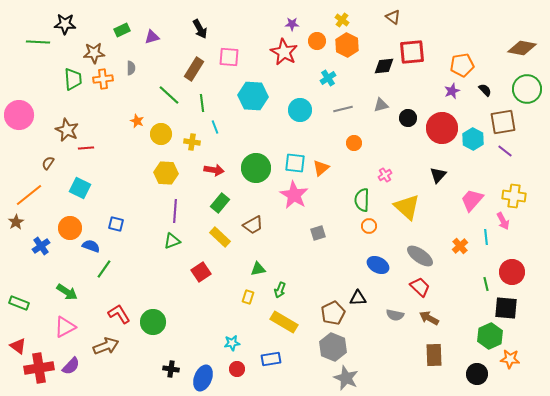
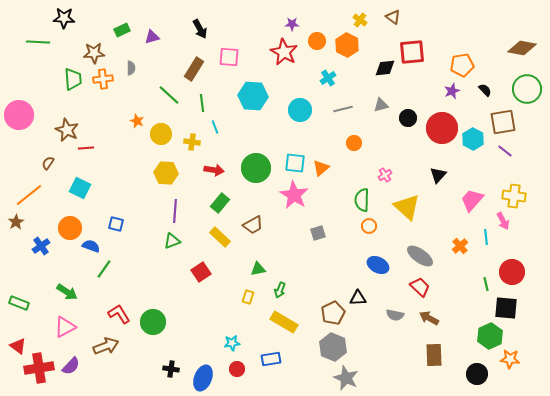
yellow cross at (342, 20): moved 18 px right
black star at (65, 24): moved 1 px left, 6 px up
black diamond at (384, 66): moved 1 px right, 2 px down
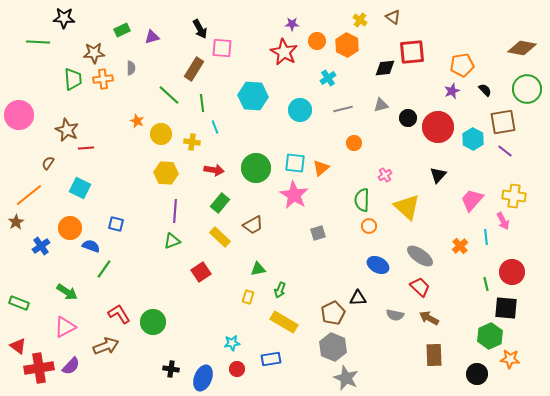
pink square at (229, 57): moved 7 px left, 9 px up
red circle at (442, 128): moved 4 px left, 1 px up
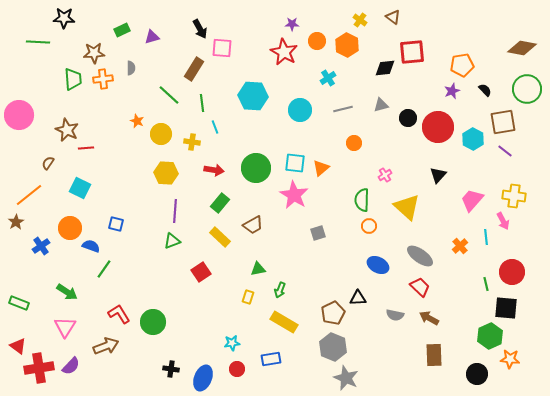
pink triangle at (65, 327): rotated 30 degrees counterclockwise
